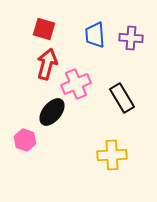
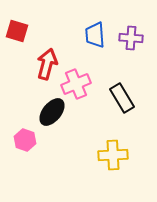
red square: moved 27 px left, 2 px down
yellow cross: moved 1 px right
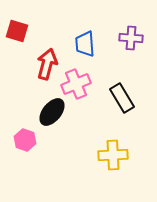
blue trapezoid: moved 10 px left, 9 px down
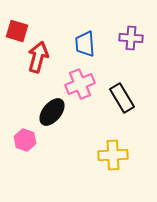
red arrow: moved 9 px left, 7 px up
pink cross: moved 4 px right
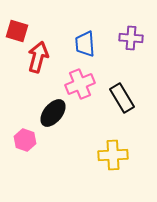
black ellipse: moved 1 px right, 1 px down
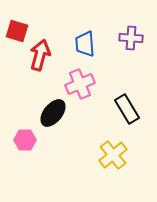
red arrow: moved 2 px right, 2 px up
black rectangle: moved 5 px right, 11 px down
pink hexagon: rotated 20 degrees counterclockwise
yellow cross: rotated 36 degrees counterclockwise
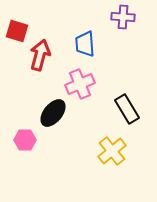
purple cross: moved 8 px left, 21 px up
yellow cross: moved 1 px left, 4 px up
